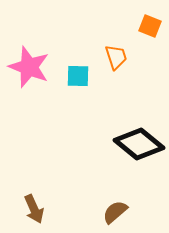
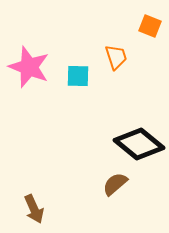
brown semicircle: moved 28 px up
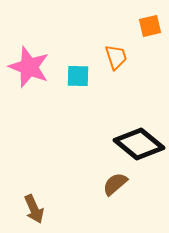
orange square: rotated 35 degrees counterclockwise
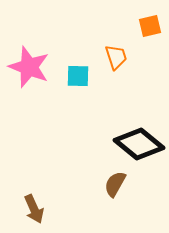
brown semicircle: rotated 20 degrees counterclockwise
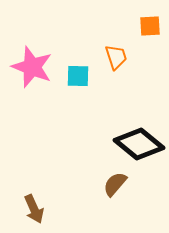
orange square: rotated 10 degrees clockwise
pink star: moved 3 px right
brown semicircle: rotated 12 degrees clockwise
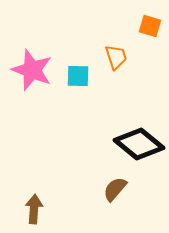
orange square: rotated 20 degrees clockwise
pink star: moved 3 px down
brown semicircle: moved 5 px down
brown arrow: rotated 152 degrees counterclockwise
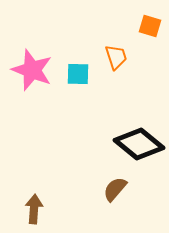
cyan square: moved 2 px up
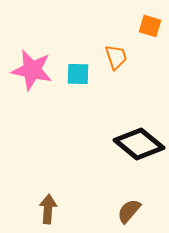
pink star: rotated 9 degrees counterclockwise
brown semicircle: moved 14 px right, 22 px down
brown arrow: moved 14 px right
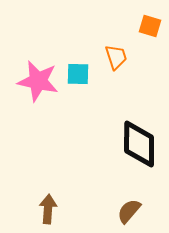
pink star: moved 6 px right, 11 px down
black diamond: rotated 51 degrees clockwise
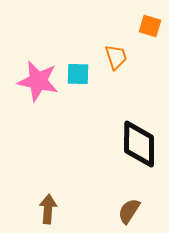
brown semicircle: rotated 8 degrees counterclockwise
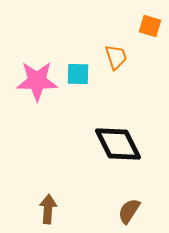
pink star: moved 1 px left; rotated 12 degrees counterclockwise
black diamond: moved 21 px left; rotated 27 degrees counterclockwise
